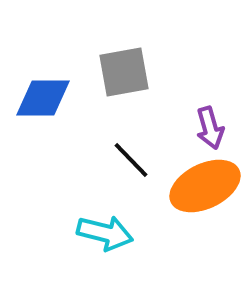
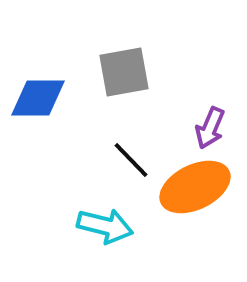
blue diamond: moved 5 px left
purple arrow: rotated 39 degrees clockwise
orange ellipse: moved 10 px left, 1 px down
cyan arrow: moved 7 px up
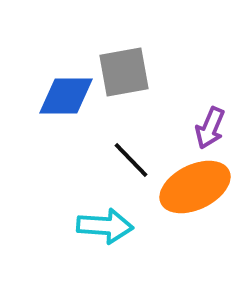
blue diamond: moved 28 px right, 2 px up
cyan arrow: rotated 10 degrees counterclockwise
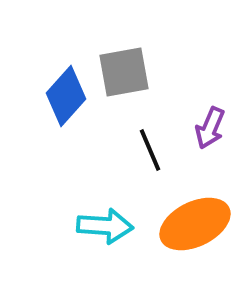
blue diamond: rotated 48 degrees counterclockwise
black line: moved 19 px right, 10 px up; rotated 21 degrees clockwise
orange ellipse: moved 37 px down
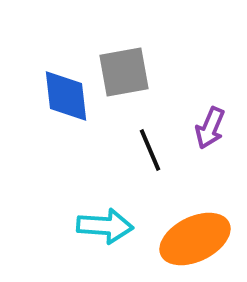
blue diamond: rotated 48 degrees counterclockwise
orange ellipse: moved 15 px down
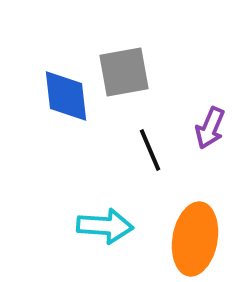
orange ellipse: rotated 54 degrees counterclockwise
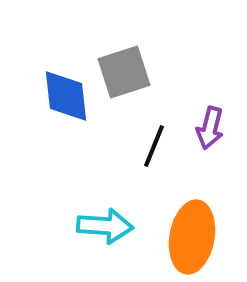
gray square: rotated 8 degrees counterclockwise
purple arrow: rotated 9 degrees counterclockwise
black line: moved 4 px right, 4 px up; rotated 45 degrees clockwise
orange ellipse: moved 3 px left, 2 px up
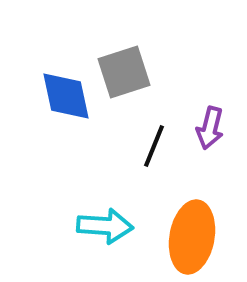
blue diamond: rotated 6 degrees counterclockwise
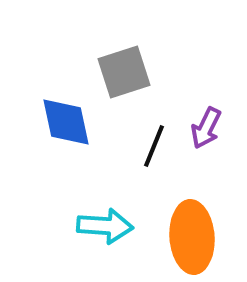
blue diamond: moved 26 px down
purple arrow: moved 4 px left; rotated 12 degrees clockwise
orange ellipse: rotated 14 degrees counterclockwise
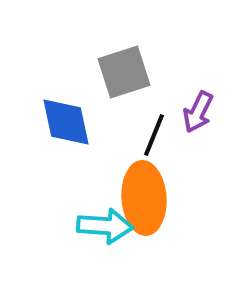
purple arrow: moved 8 px left, 16 px up
black line: moved 11 px up
orange ellipse: moved 48 px left, 39 px up
